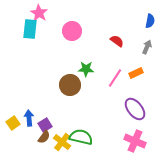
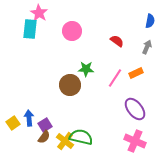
yellow cross: moved 3 px right, 1 px up
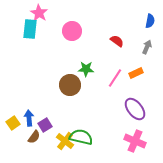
brown semicircle: moved 10 px left
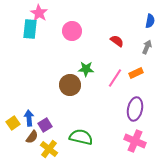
purple ellipse: rotated 50 degrees clockwise
brown semicircle: moved 2 px left
yellow cross: moved 16 px left, 8 px down
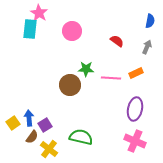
pink line: moved 4 px left; rotated 60 degrees clockwise
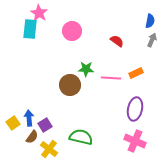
gray arrow: moved 5 px right, 7 px up
